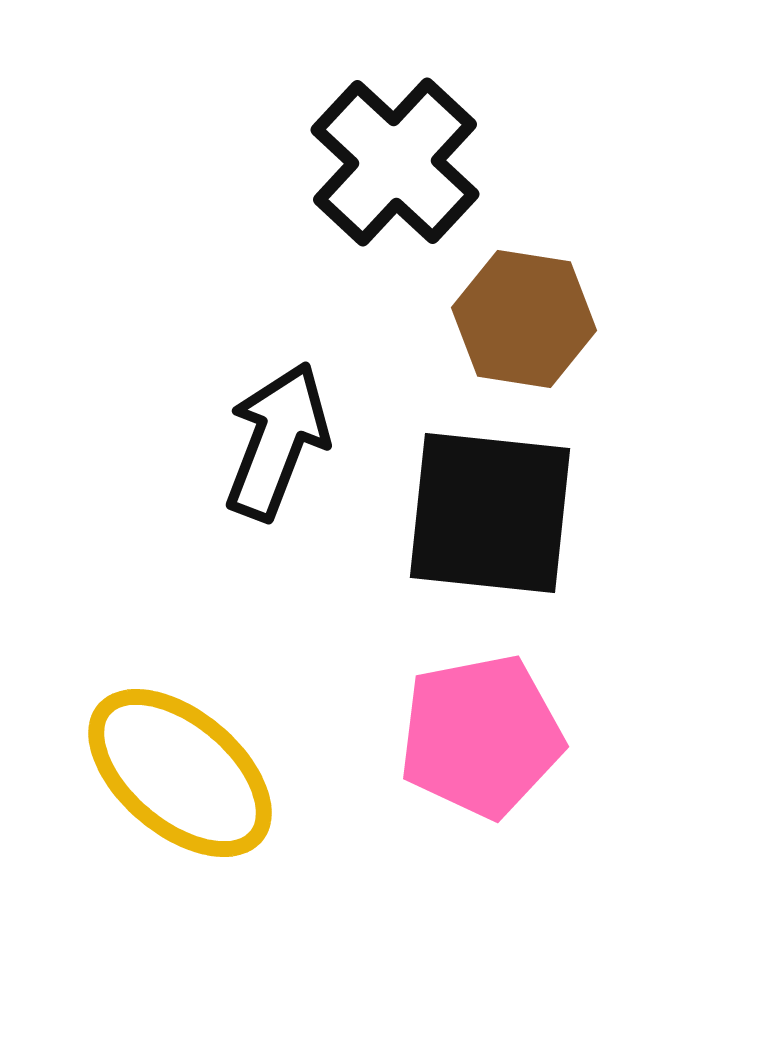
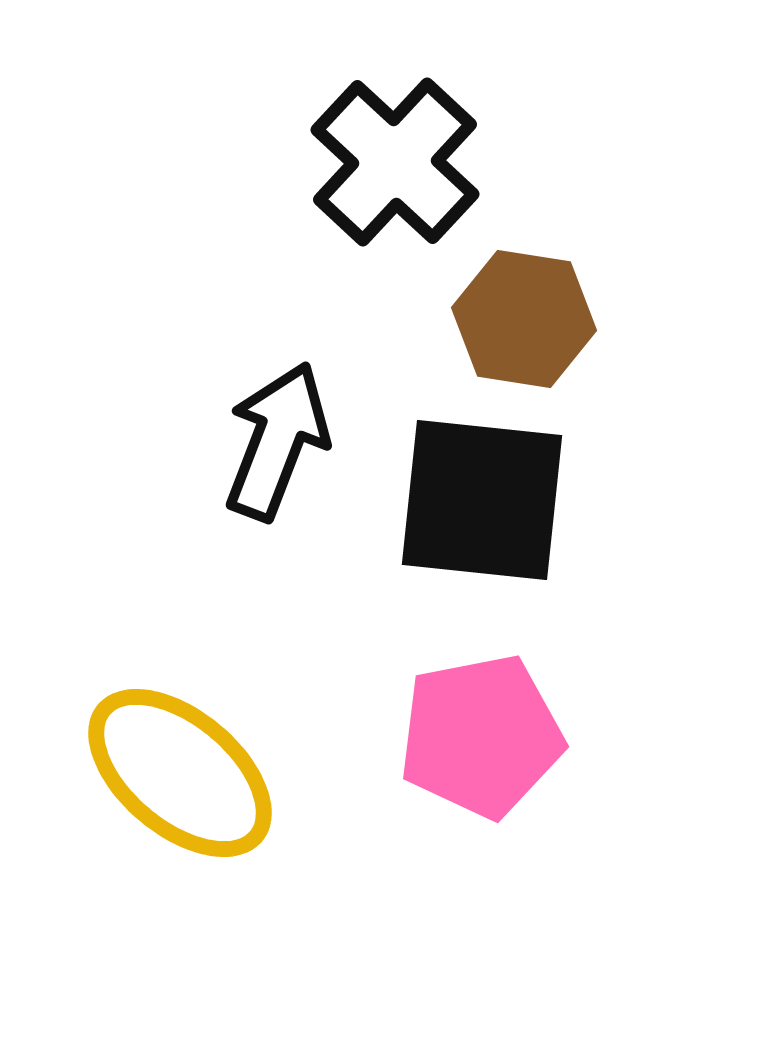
black square: moved 8 px left, 13 px up
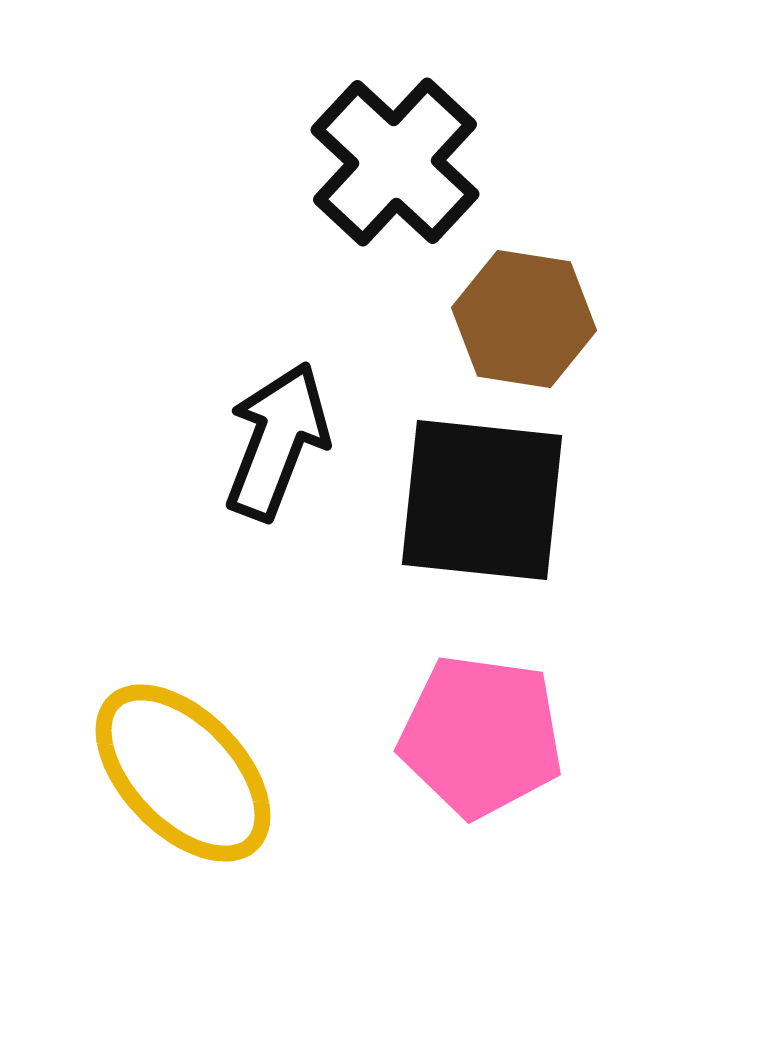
pink pentagon: rotated 19 degrees clockwise
yellow ellipse: moved 3 px right; rotated 6 degrees clockwise
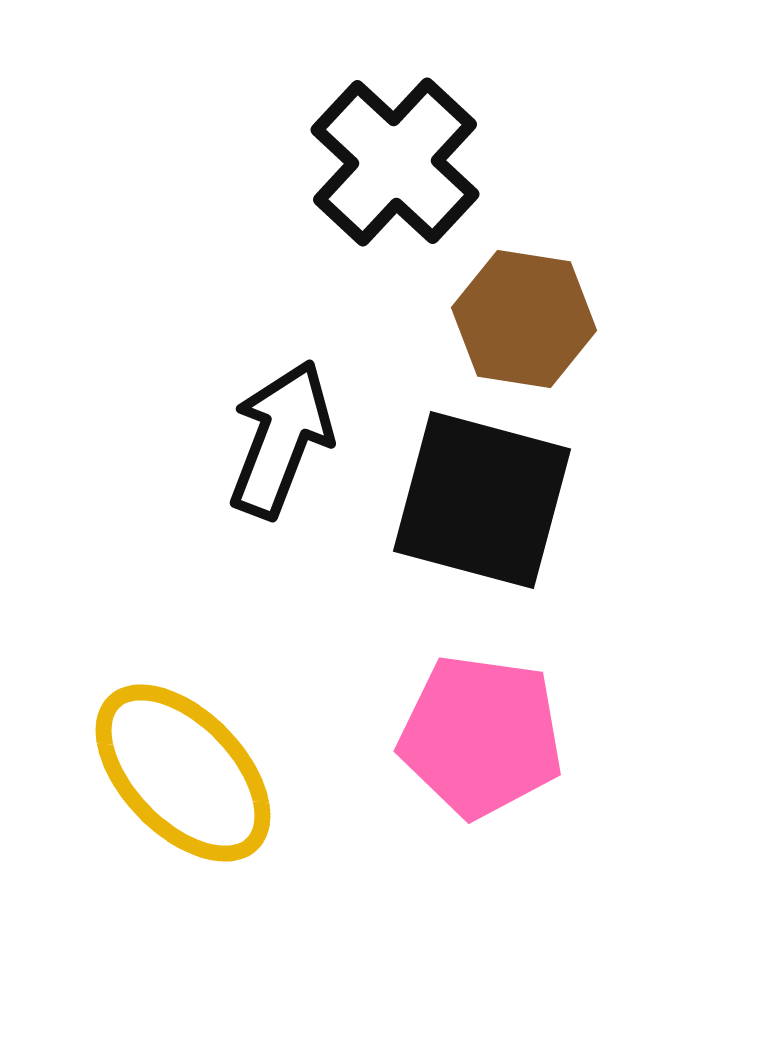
black arrow: moved 4 px right, 2 px up
black square: rotated 9 degrees clockwise
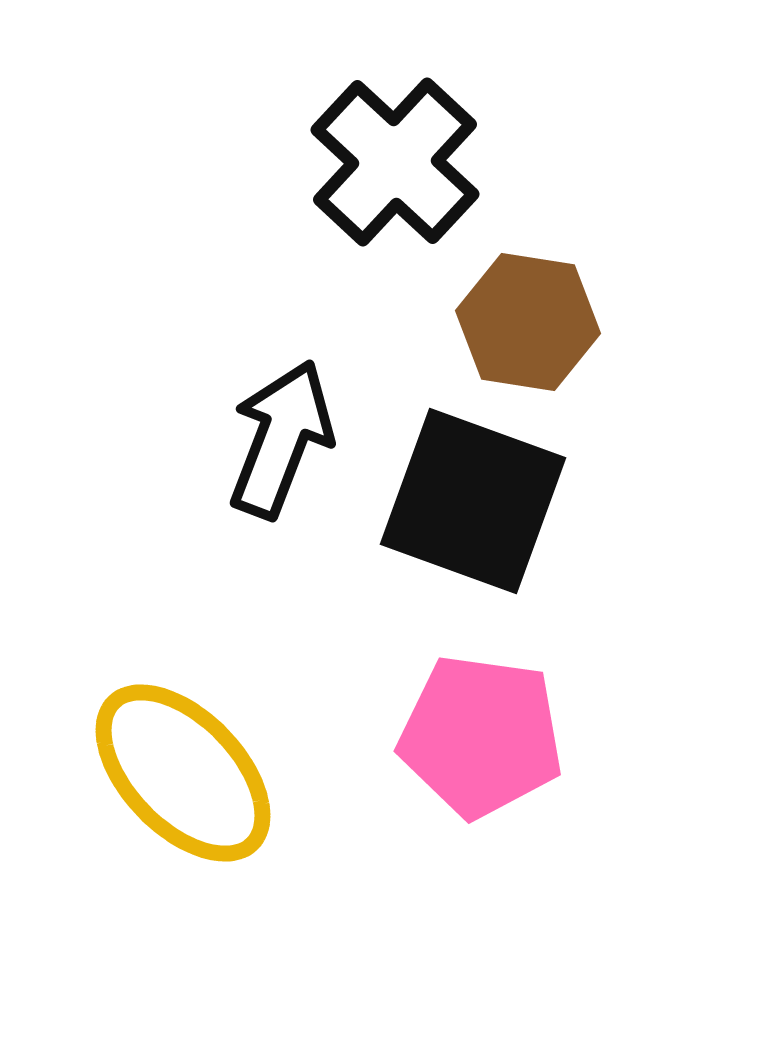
brown hexagon: moved 4 px right, 3 px down
black square: moved 9 px left, 1 px down; rotated 5 degrees clockwise
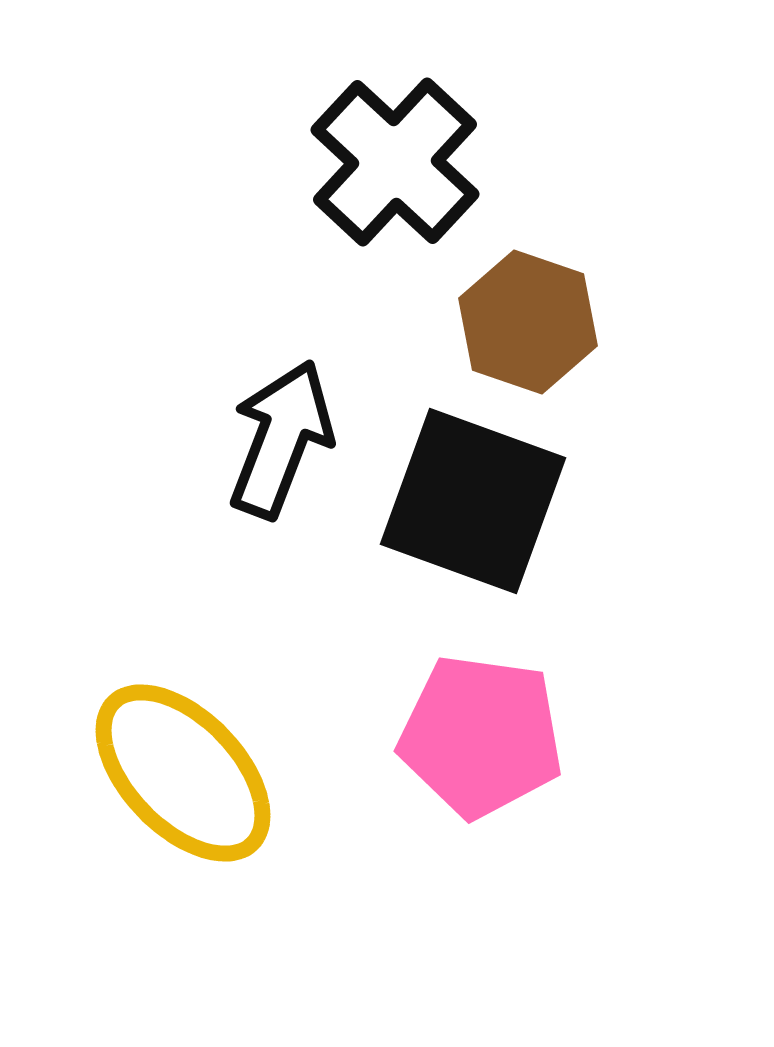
brown hexagon: rotated 10 degrees clockwise
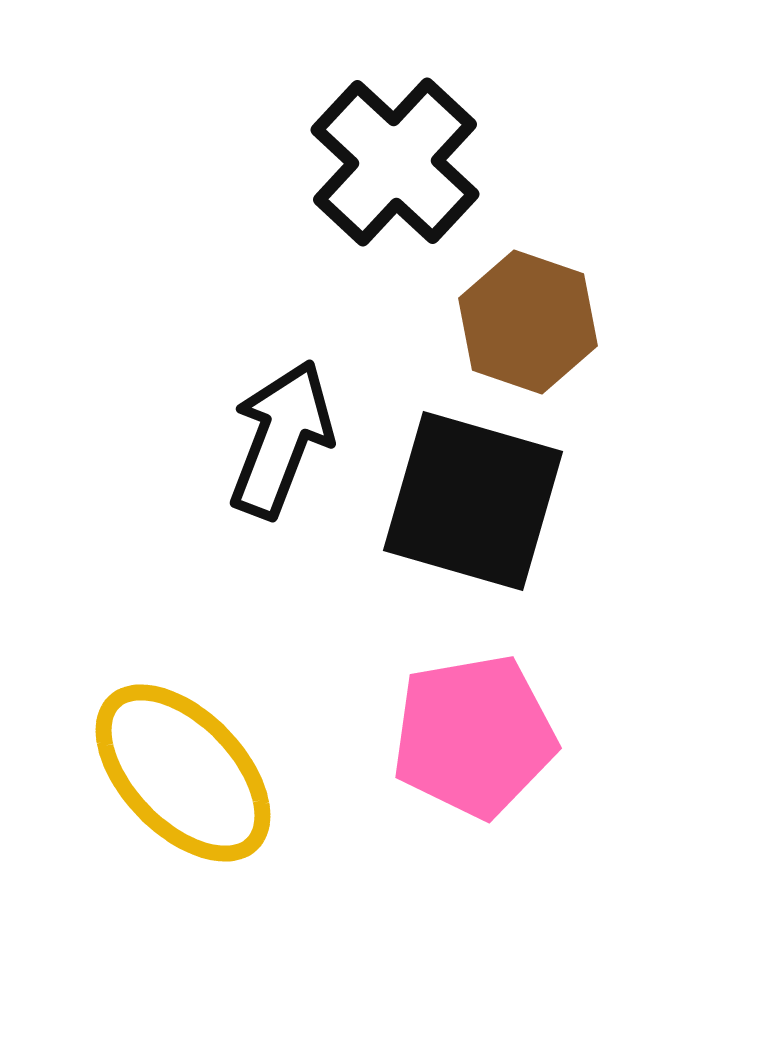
black square: rotated 4 degrees counterclockwise
pink pentagon: moved 7 px left; rotated 18 degrees counterclockwise
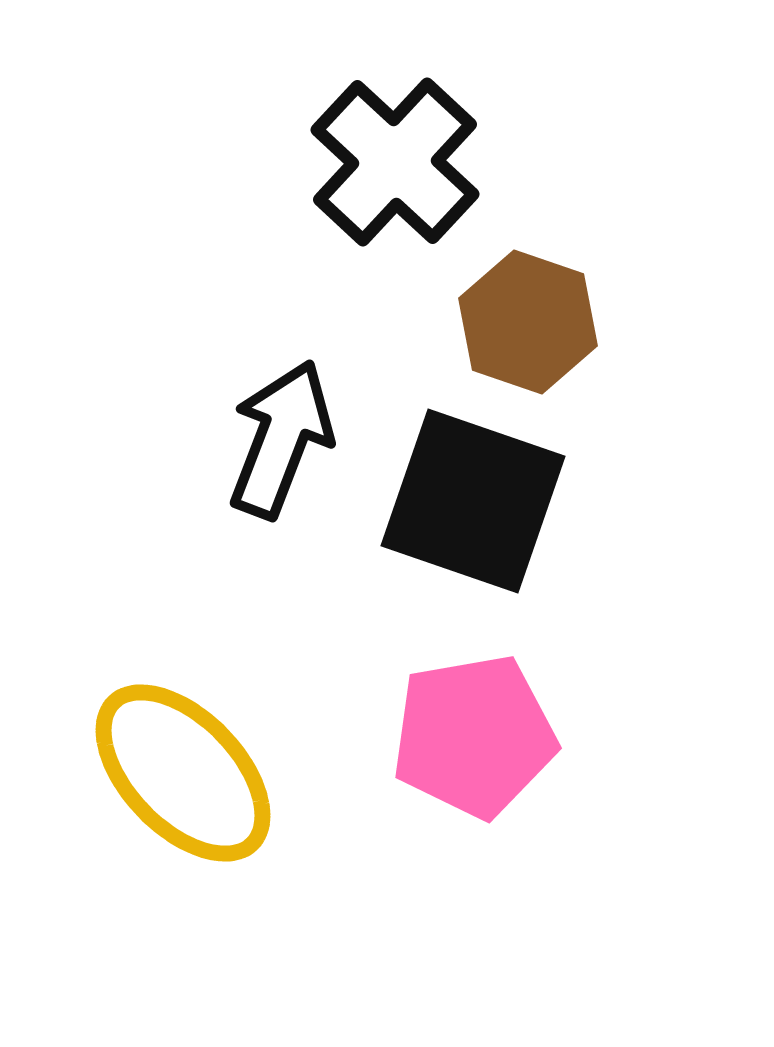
black square: rotated 3 degrees clockwise
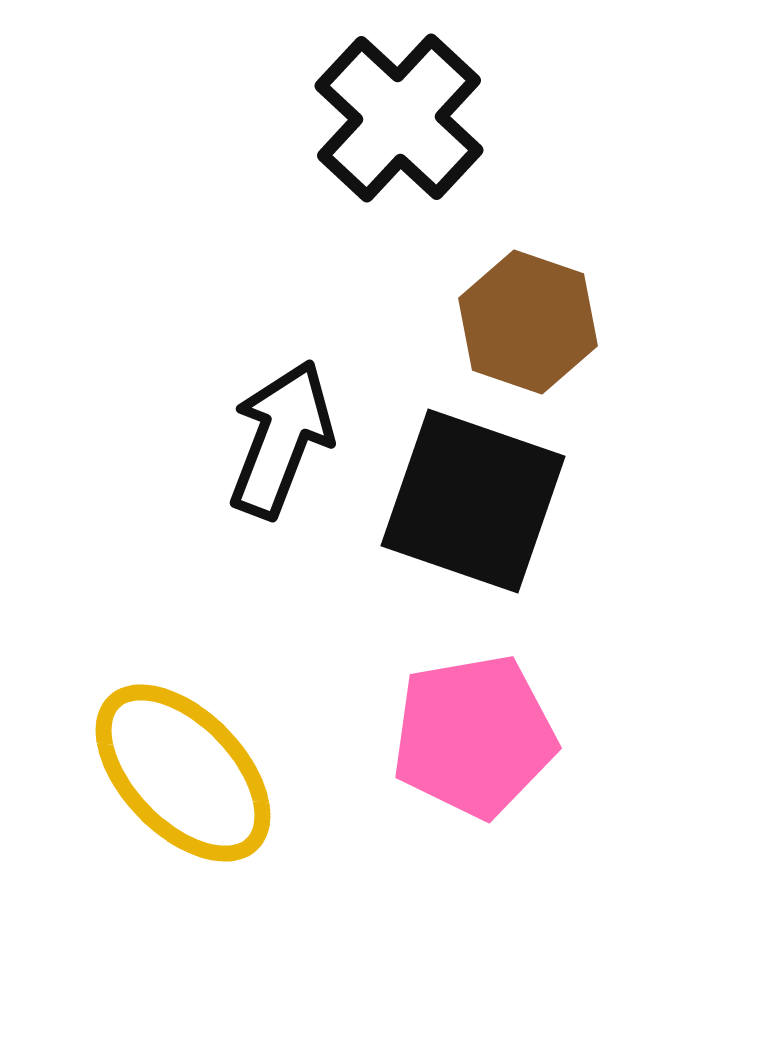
black cross: moved 4 px right, 44 px up
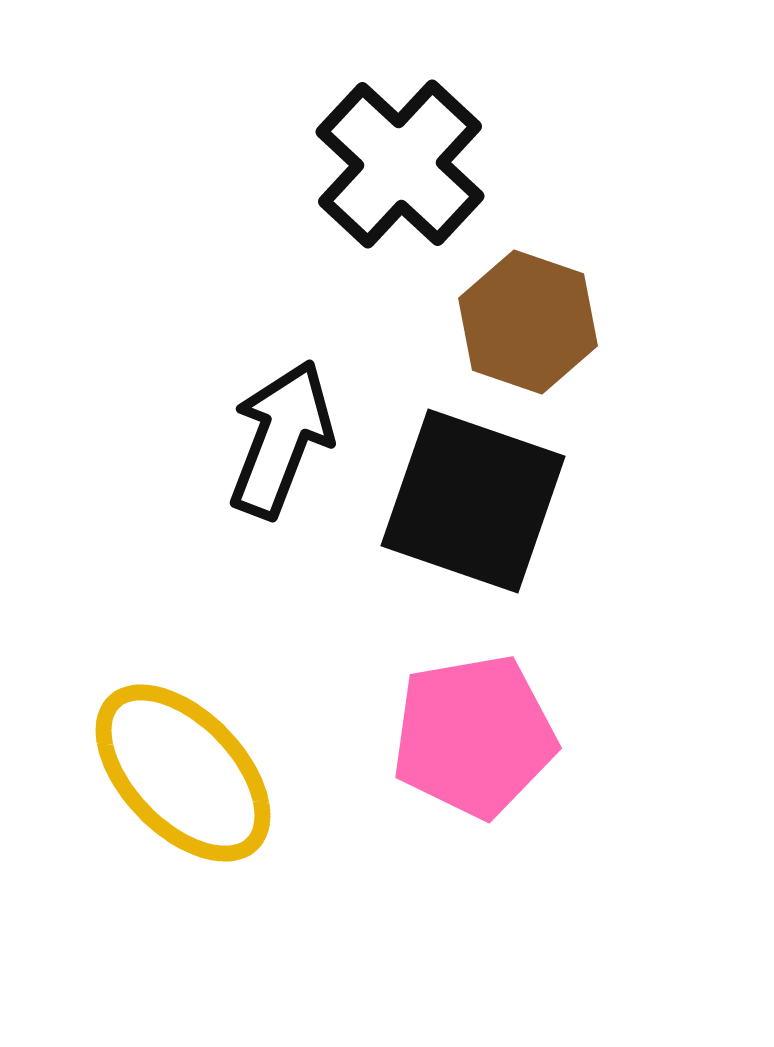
black cross: moved 1 px right, 46 px down
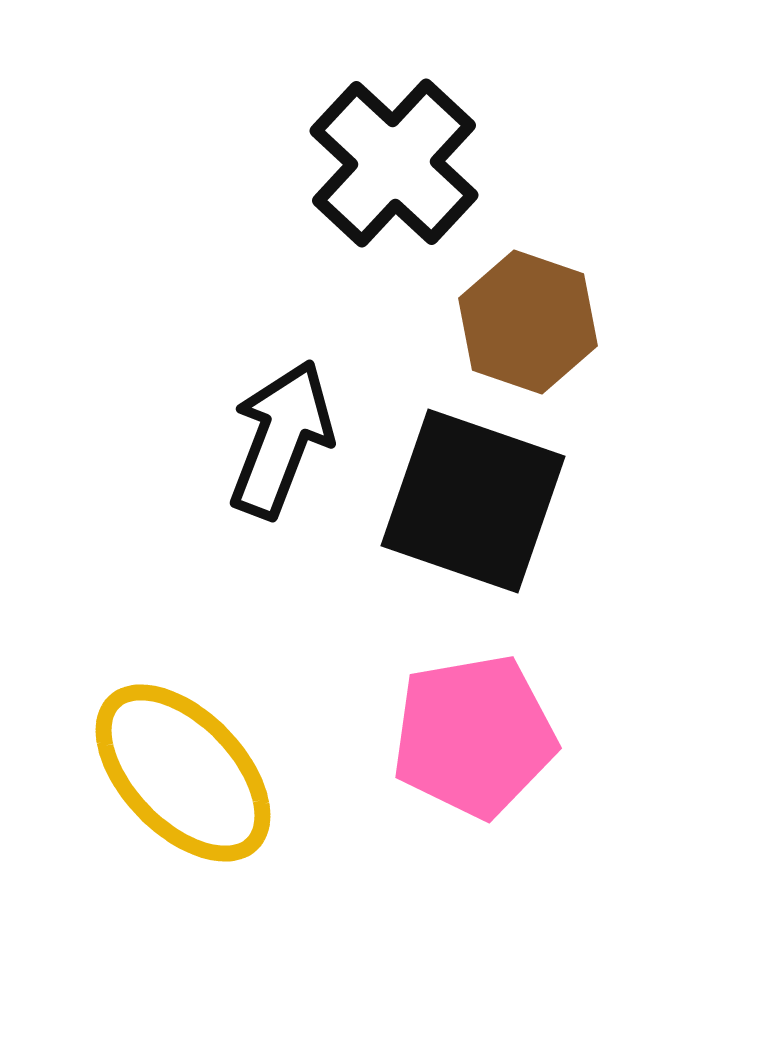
black cross: moved 6 px left, 1 px up
